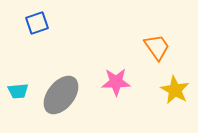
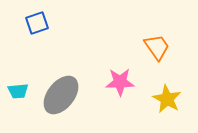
pink star: moved 4 px right
yellow star: moved 8 px left, 9 px down
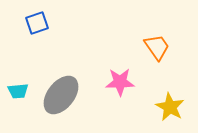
yellow star: moved 3 px right, 8 px down
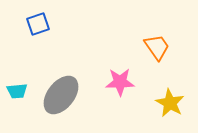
blue square: moved 1 px right, 1 px down
cyan trapezoid: moved 1 px left
yellow star: moved 4 px up
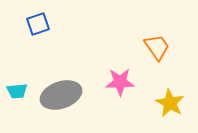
gray ellipse: rotated 33 degrees clockwise
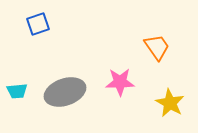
gray ellipse: moved 4 px right, 3 px up
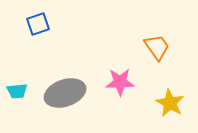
gray ellipse: moved 1 px down
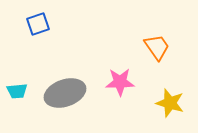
yellow star: rotated 12 degrees counterclockwise
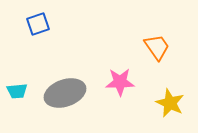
yellow star: rotated 8 degrees clockwise
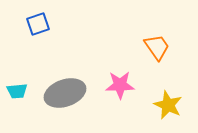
pink star: moved 3 px down
yellow star: moved 2 px left, 2 px down
